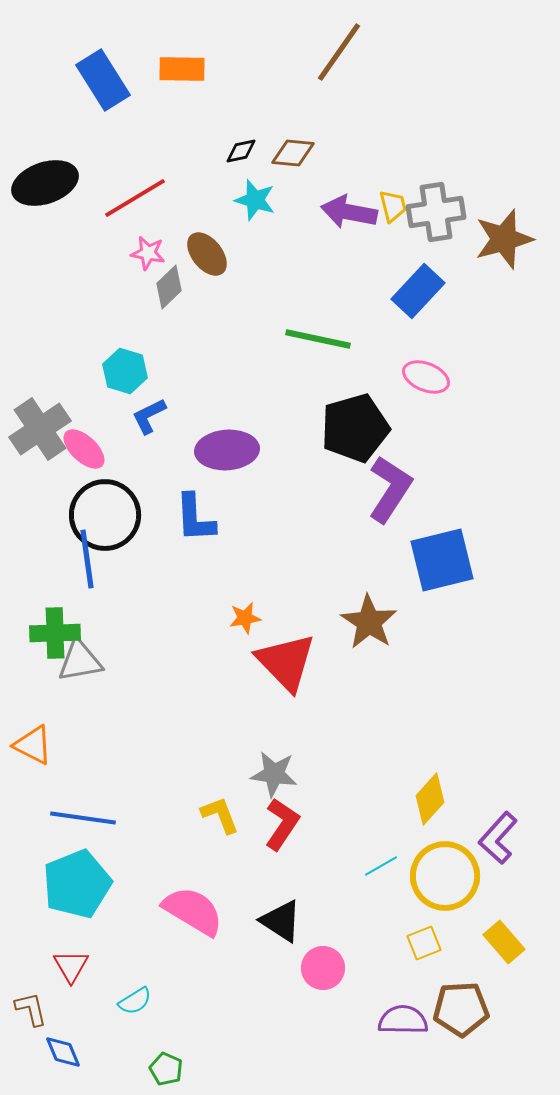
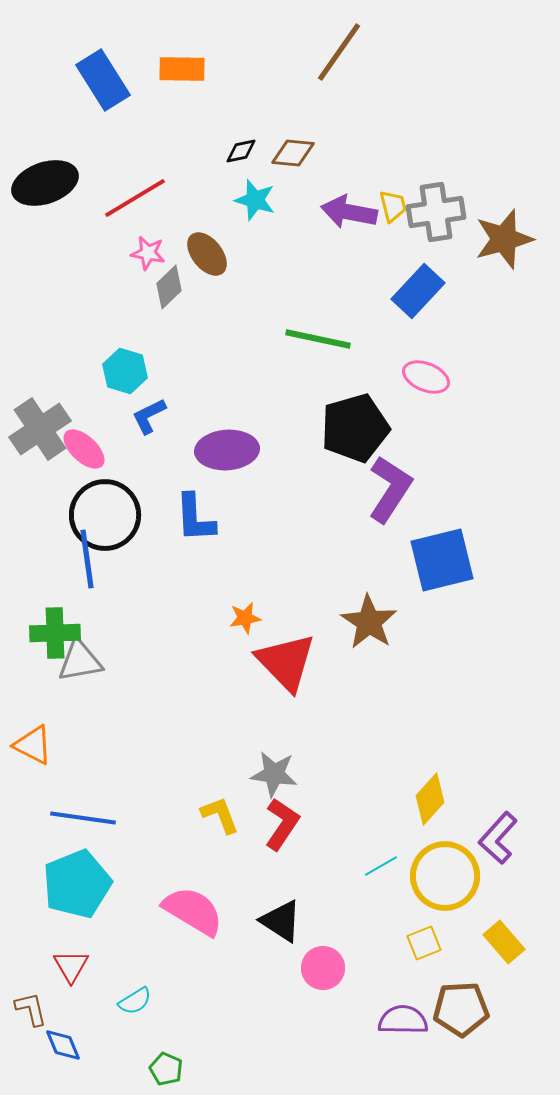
blue diamond at (63, 1052): moved 7 px up
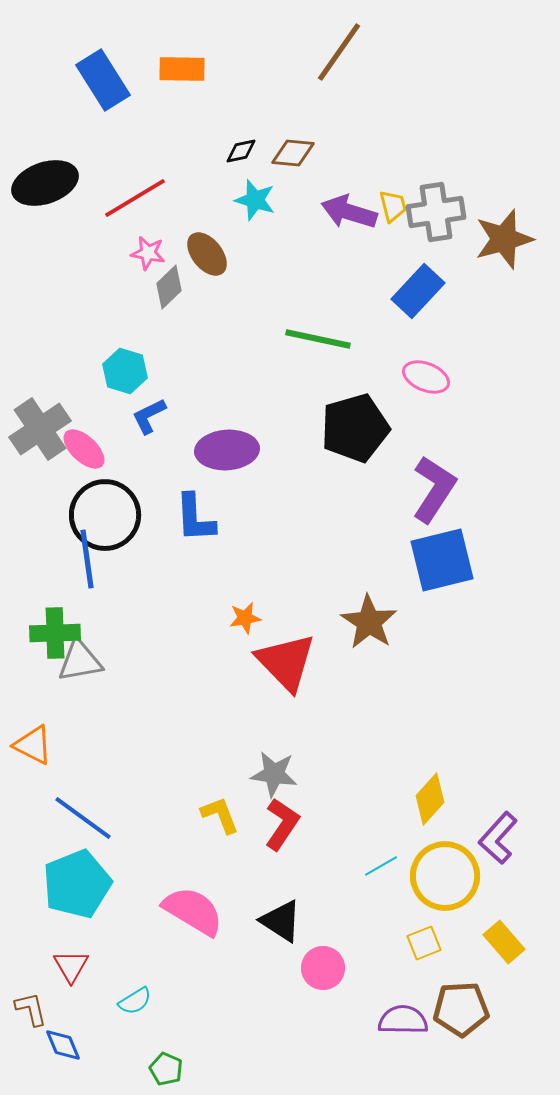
purple arrow at (349, 212): rotated 6 degrees clockwise
purple L-shape at (390, 489): moved 44 px right
blue line at (83, 818): rotated 28 degrees clockwise
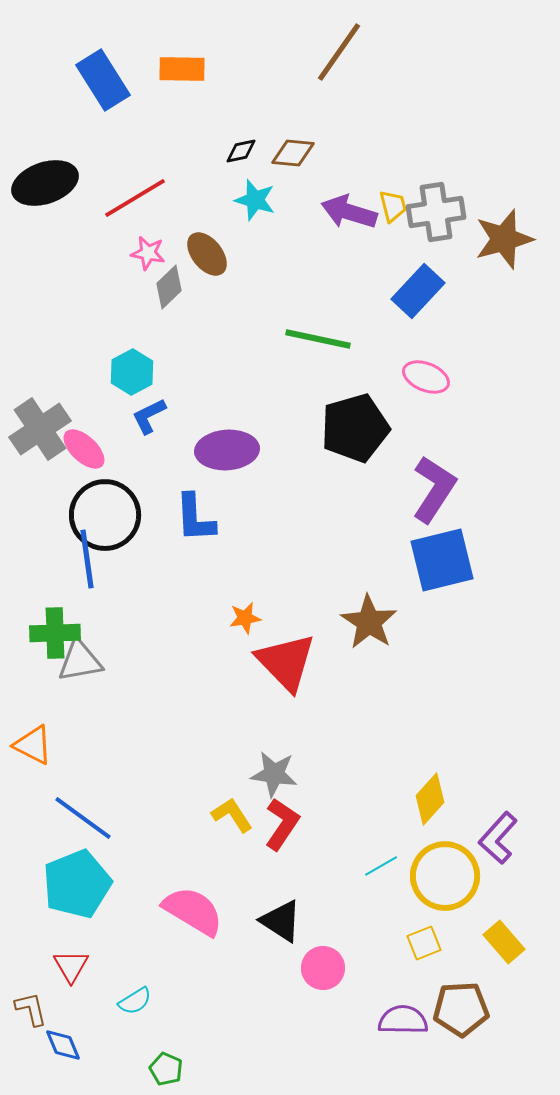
cyan hexagon at (125, 371): moved 7 px right, 1 px down; rotated 15 degrees clockwise
yellow L-shape at (220, 815): moved 12 px right; rotated 12 degrees counterclockwise
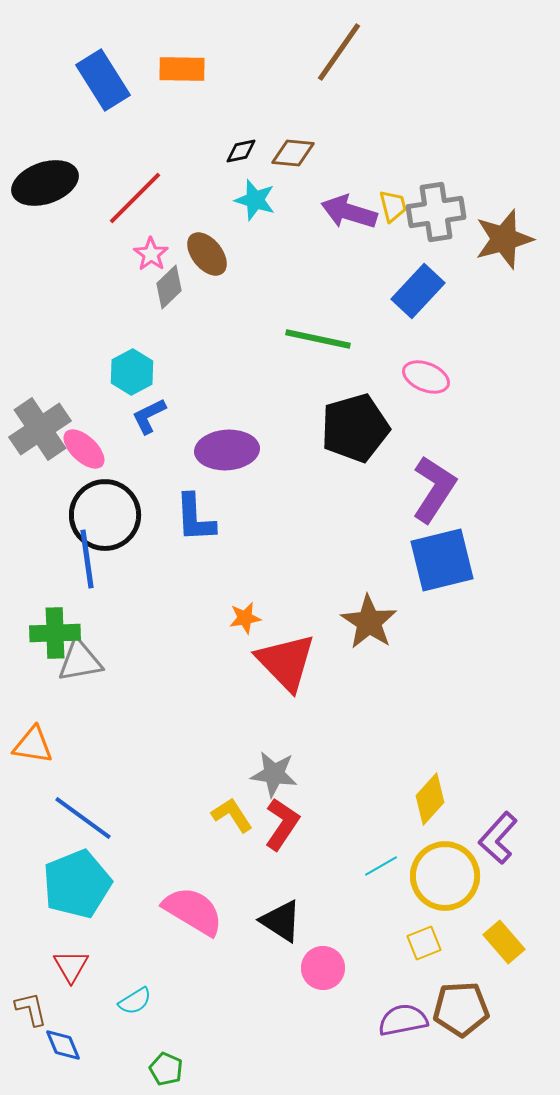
red line at (135, 198): rotated 14 degrees counterclockwise
pink star at (148, 253): moved 3 px right, 1 px down; rotated 24 degrees clockwise
orange triangle at (33, 745): rotated 18 degrees counterclockwise
purple semicircle at (403, 1020): rotated 12 degrees counterclockwise
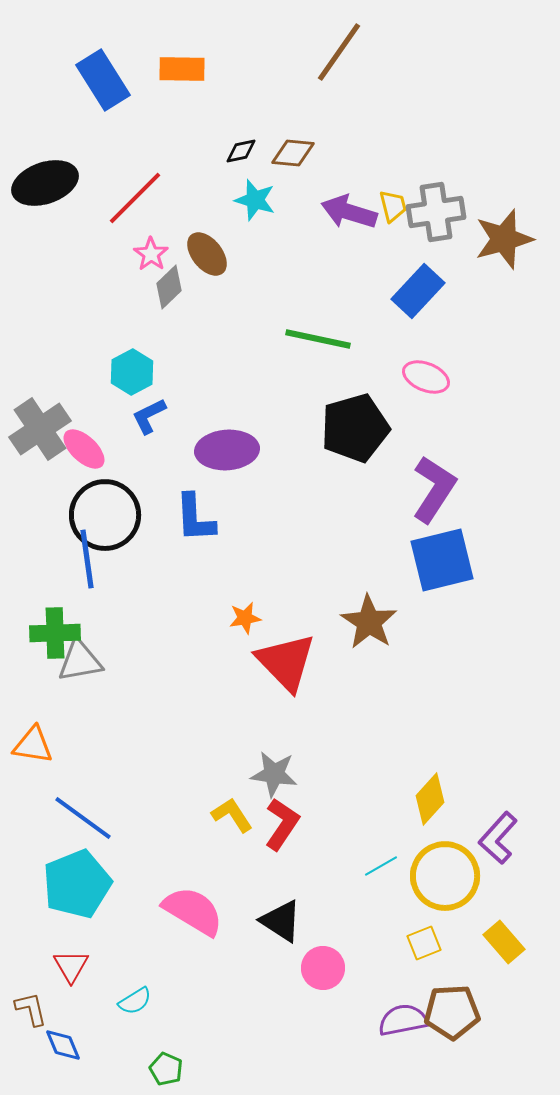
brown pentagon at (461, 1009): moved 9 px left, 3 px down
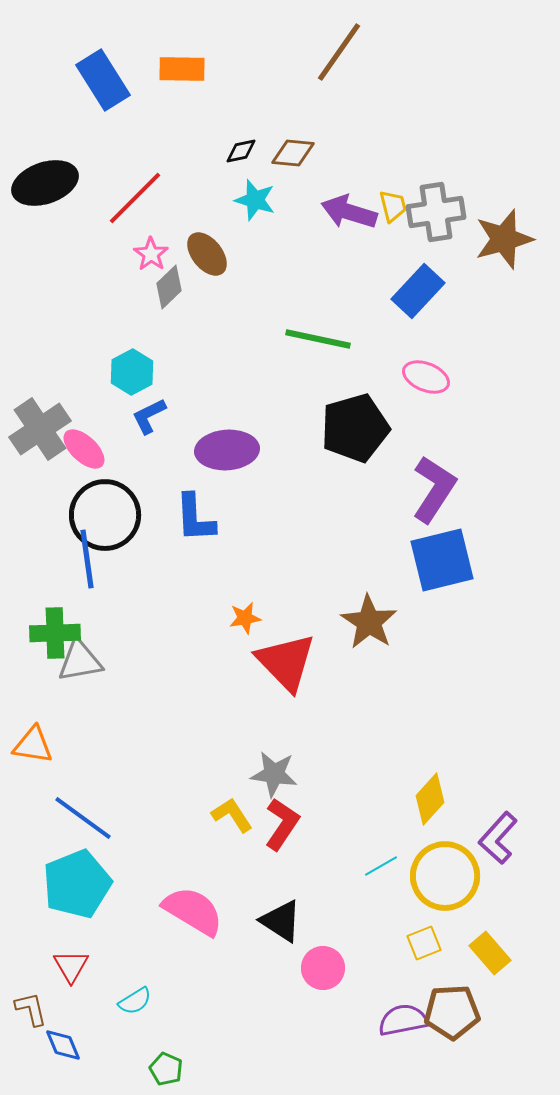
yellow rectangle at (504, 942): moved 14 px left, 11 px down
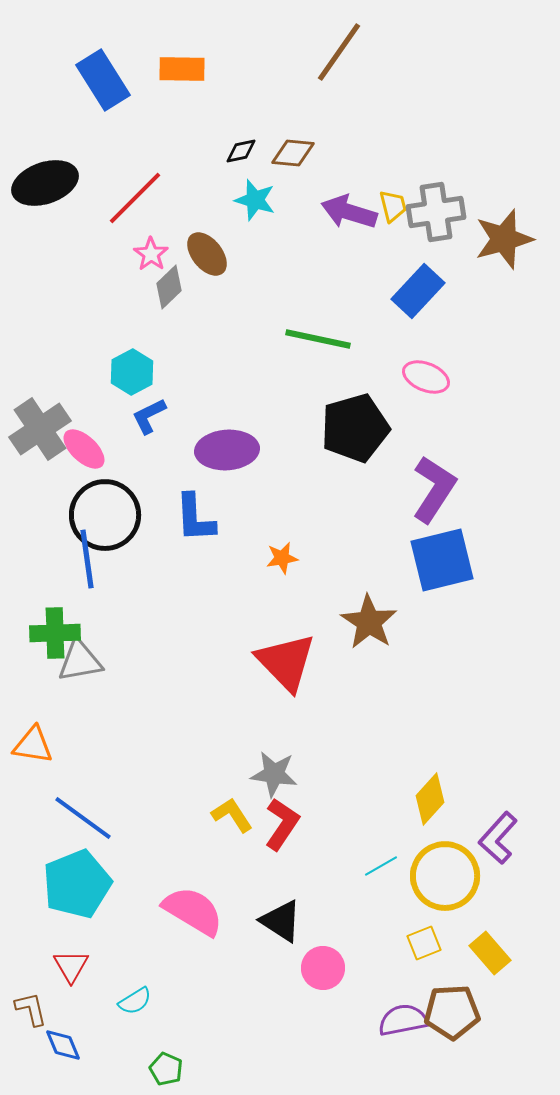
orange star at (245, 618): moved 37 px right, 60 px up
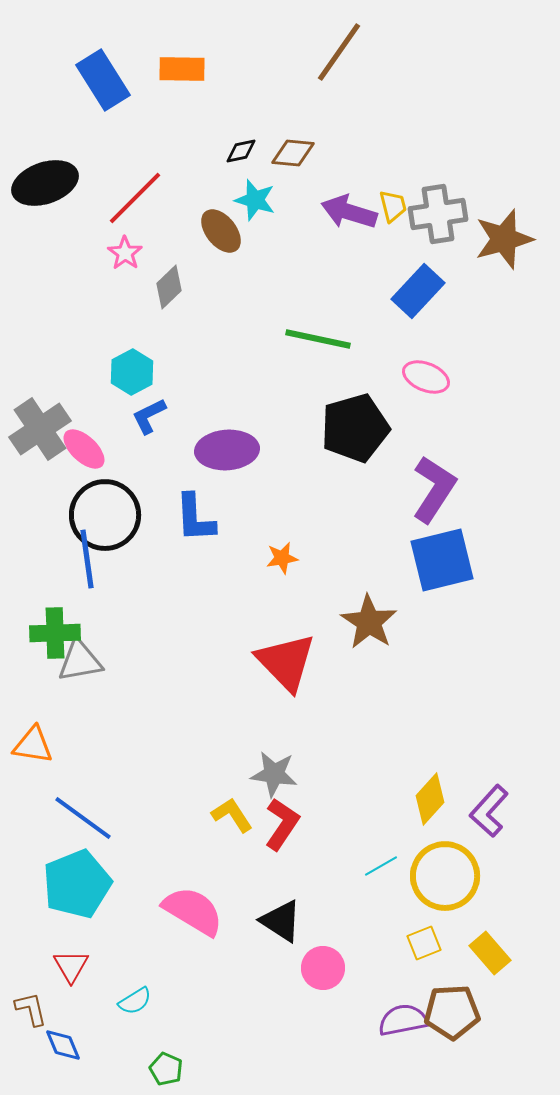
gray cross at (436, 212): moved 2 px right, 2 px down
pink star at (151, 254): moved 26 px left, 1 px up
brown ellipse at (207, 254): moved 14 px right, 23 px up
purple L-shape at (498, 838): moved 9 px left, 27 px up
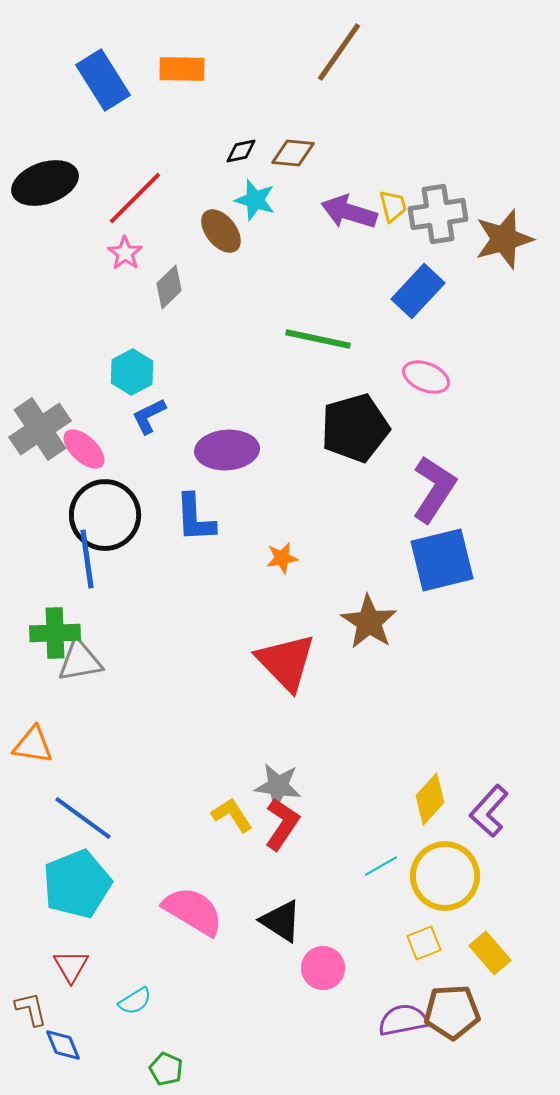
gray star at (274, 774): moved 4 px right, 12 px down
